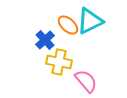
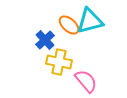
cyan triangle: rotated 12 degrees clockwise
orange ellipse: moved 1 px right
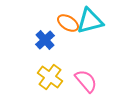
orange ellipse: moved 1 px left, 2 px up; rotated 10 degrees counterclockwise
yellow cross: moved 9 px left, 15 px down; rotated 25 degrees clockwise
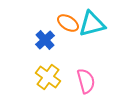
cyan triangle: moved 2 px right, 3 px down
yellow cross: moved 2 px left
pink semicircle: rotated 25 degrees clockwise
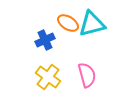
blue cross: rotated 18 degrees clockwise
pink semicircle: moved 1 px right, 6 px up
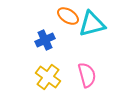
orange ellipse: moved 7 px up
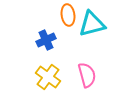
orange ellipse: moved 1 px up; rotated 50 degrees clockwise
blue cross: moved 1 px right
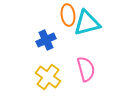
cyan triangle: moved 5 px left, 1 px up
pink semicircle: moved 1 px left, 6 px up
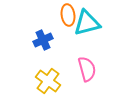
blue cross: moved 3 px left
pink semicircle: moved 1 px right
yellow cross: moved 4 px down
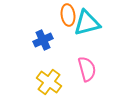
yellow cross: moved 1 px right, 1 px down
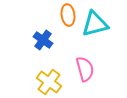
cyan triangle: moved 8 px right, 1 px down
blue cross: rotated 30 degrees counterclockwise
pink semicircle: moved 2 px left
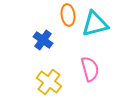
pink semicircle: moved 5 px right
